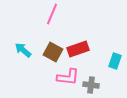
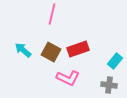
pink line: rotated 10 degrees counterclockwise
brown square: moved 2 px left
cyan rectangle: rotated 21 degrees clockwise
pink L-shape: moved 1 px down; rotated 20 degrees clockwise
gray cross: moved 18 px right
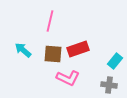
pink line: moved 2 px left, 7 px down
brown square: moved 2 px right, 2 px down; rotated 24 degrees counterclockwise
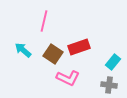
pink line: moved 6 px left
red rectangle: moved 1 px right, 2 px up
brown square: rotated 30 degrees clockwise
cyan rectangle: moved 2 px left, 1 px down
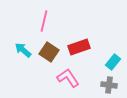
brown square: moved 4 px left, 2 px up
pink L-shape: rotated 150 degrees counterclockwise
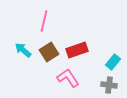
red rectangle: moved 2 px left, 3 px down
brown square: rotated 24 degrees clockwise
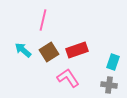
pink line: moved 1 px left, 1 px up
cyan rectangle: rotated 21 degrees counterclockwise
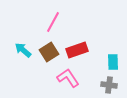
pink line: moved 10 px right, 2 px down; rotated 15 degrees clockwise
cyan rectangle: rotated 21 degrees counterclockwise
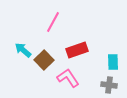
brown square: moved 5 px left, 8 px down; rotated 12 degrees counterclockwise
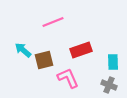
pink line: rotated 40 degrees clockwise
red rectangle: moved 4 px right
brown square: rotated 30 degrees clockwise
pink L-shape: rotated 10 degrees clockwise
gray cross: rotated 14 degrees clockwise
